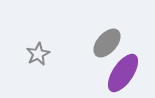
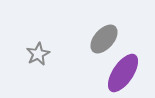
gray ellipse: moved 3 px left, 4 px up
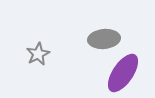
gray ellipse: rotated 44 degrees clockwise
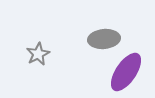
purple ellipse: moved 3 px right, 1 px up
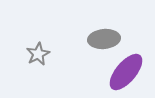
purple ellipse: rotated 6 degrees clockwise
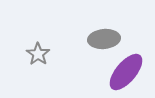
gray star: rotated 10 degrees counterclockwise
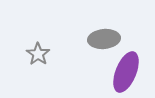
purple ellipse: rotated 18 degrees counterclockwise
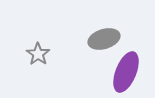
gray ellipse: rotated 12 degrees counterclockwise
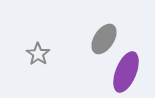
gray ellipse: rotated 40 degrees counterclockwise
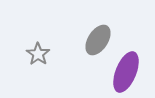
gray ellipse: moved 6 px left, 1 px down
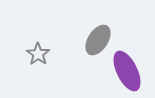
purple ellipse: moved 1 px right, 1 px up; rotated 48 degrees counterclockwise
